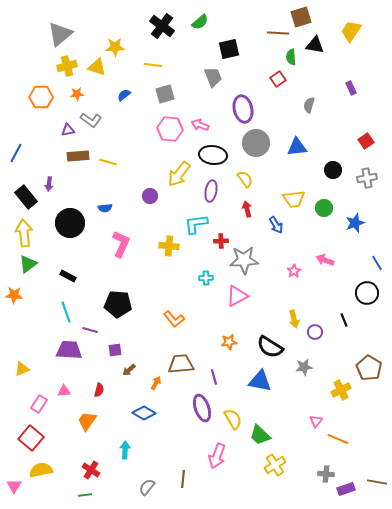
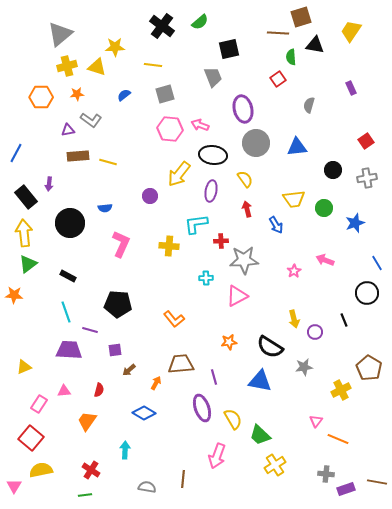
yellow triangle at (22, 369): moved 2 px right, 2 px up
gray semicircle at (147, 487): rotated 60 degrees clockwise
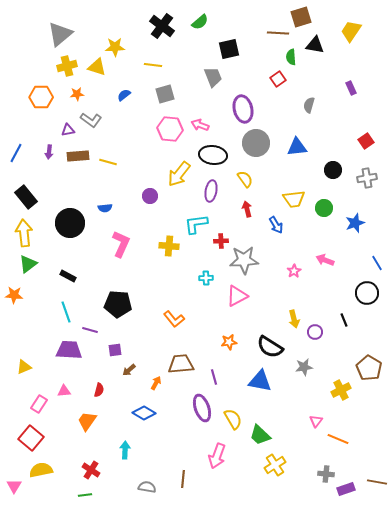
purple arrow at (49, 184): moved 32 px up
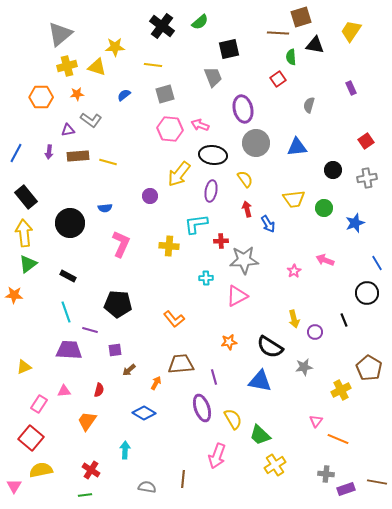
blue arrow at (276, 225): moved 8 px left, 1 px up
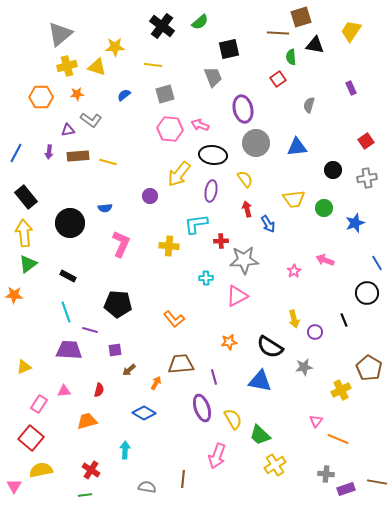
orange trapezoid at (87, 421): rotated 40 degrees clockwise
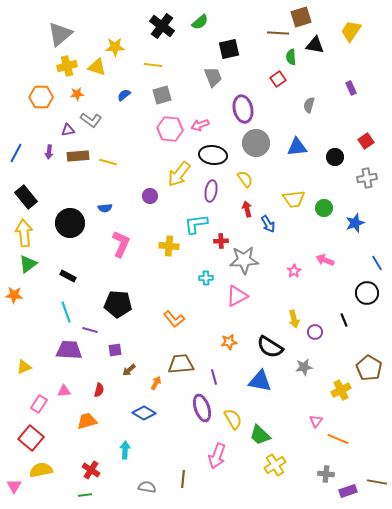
gray square at (165, 94): moved 3 px left, 1 px down
pink arrow at (200, 125): rotated 42 degrees counterclockwise
black circle at (333, 170): moved 2 px right, 13 px up
purple rectangle at (346, 489): moved 2 px right, 2 px down
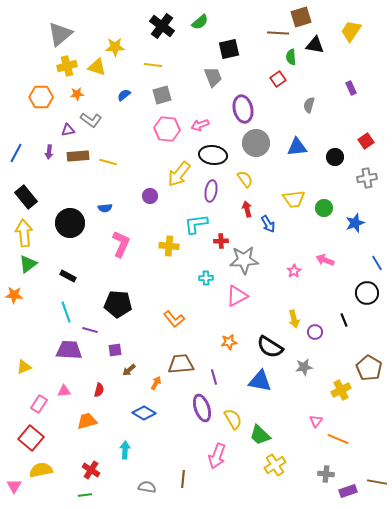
pink hexagon at (170, 129): moved 3 px left
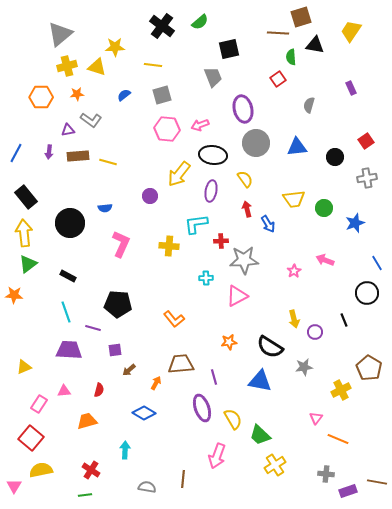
purple line at (90, 330): moved 3 px right, 2 px up
pink triangle at (316, 421): moved 3 px up
